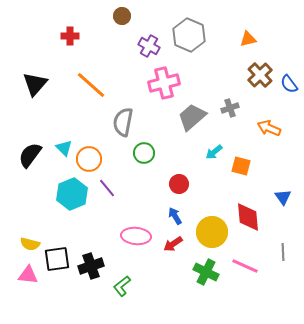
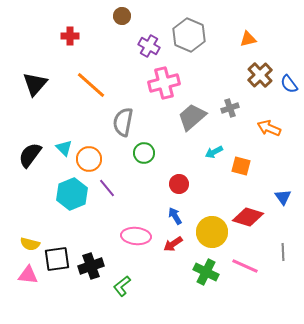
cyan arrow: rotated 12 degrees clockwise
red diamond: rotated 68 degrees counterclockwise
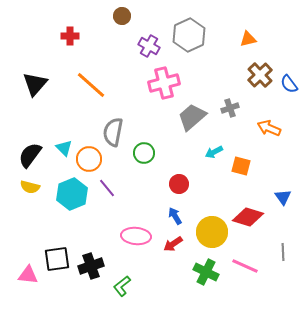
gray hexagon: rotated 12 degrees clockwise
gray semicircle: moved 10 px left, 10 px down
yellow semicircle: moved 57 px up
